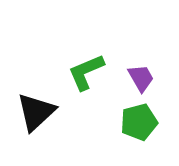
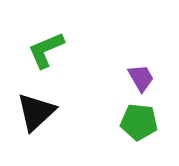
green L-shape: moved 40 px left, 22 px up
green pentagon: rotated 21 degrees clockwise
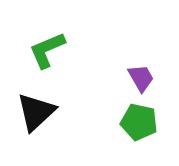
green L-shape: moved 1 px right
green pentagon: rotated 6 degrees clockwise
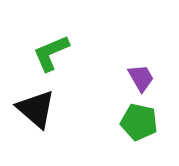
green L-shape: moved 4 px right, 3 px down
black triangle: moved 3 px up; rotated 36 degrees counterclockwise
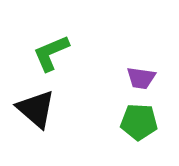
purple trapezoid: rotated 128 degrees clockwise
green pentagon: rotated 9 degrees counterclockwise
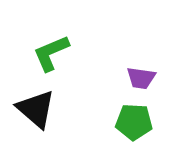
green pentagon: moved 5 px left
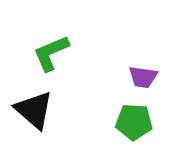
purple trapezoid: moved 2 px right, 1 px up
black triangle: moved 2 px left, 1 px down
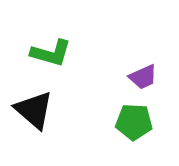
green L-shape: rotated 141 degrees counterclockwise
purple trapezoid: rotated 32 degrees counterclockwise
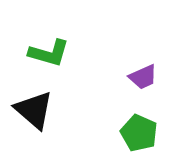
green L-shape: moved 2 px left
green pentagon: moved 5 px right, 11 px down; rotated 21 degrees clockwise
